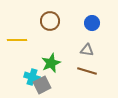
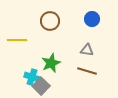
blue circle: moved 4 px up
gray square: moved 1 px left, 1 px down; rotated 18 degrees counterclockwise
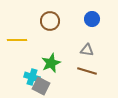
gray square: rotated 18 degrees counterclockwise
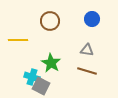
yellow line: moved 1 px right
green star: rotated 18 degrees counterclockwise
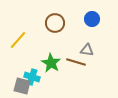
brown circle: moved 5 px right, 2 px down
yellow line: rotated 48 degrees counterclockwise
brown line: moved 11 px left, 9 px up
gray square: moved 19 px left; rotated 12 degrees counterclockwise
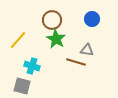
brown circle: moved 3 px left, 3 px up
green star: moved 5 px right, 24 px up
cyan cross: moved 11 px up
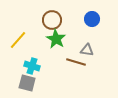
gray square: moved 5 px right, 3 px up
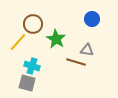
brown circle: moved 19 px left, 4 px down
yellow line: moved 2 px down
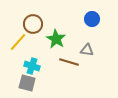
brown line: moved 7 px left
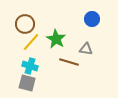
brown circle: moved 8 px left
yellow line: moved 13 px right
gray triangle: moved 1 px left, 1 px up
cyan cross: moved 2 px left
